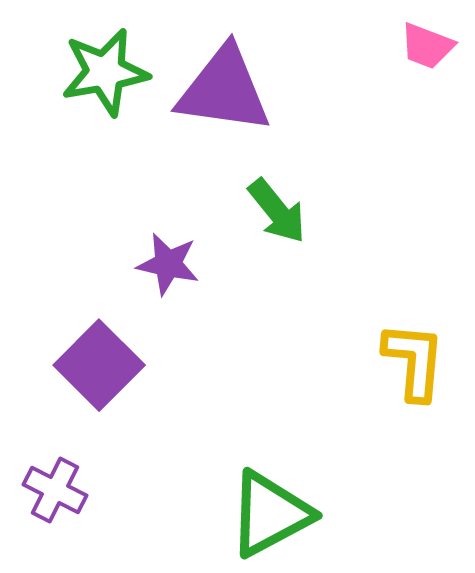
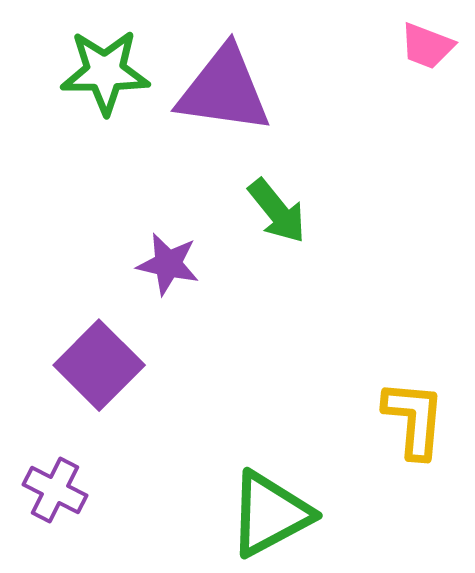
green star: rotated 10 degrees clockwise
yellow L-shape: moved 58 px down
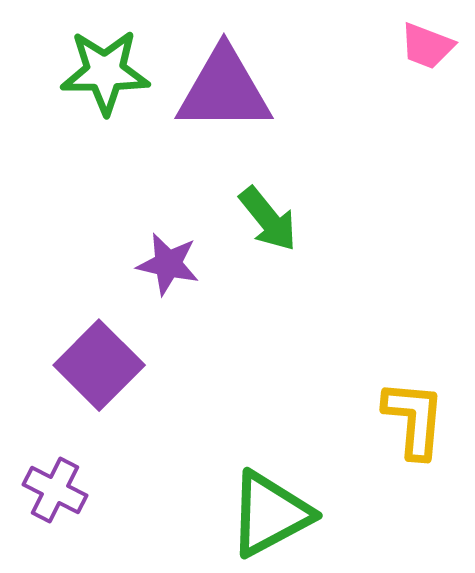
purple triangle: rotated 8 degrees counterclockwise
green arrow: moved 9 px left, 8 px down
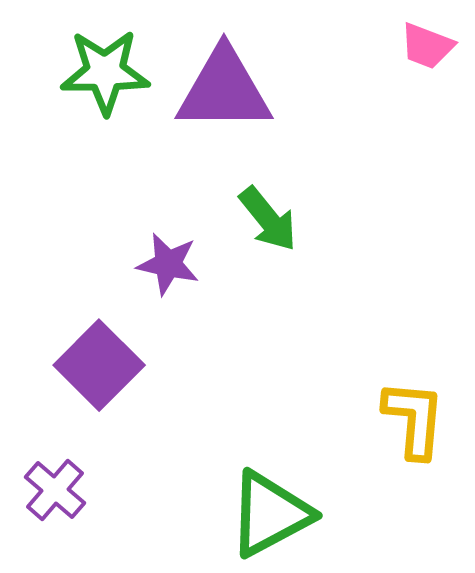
purple cross: rotated 14 degrees clockwise
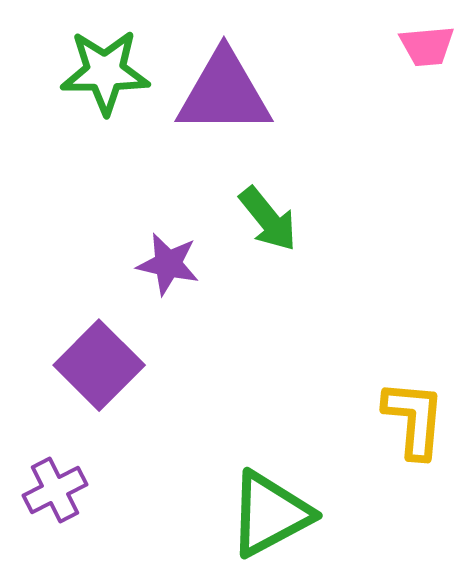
pink trapezoid: rotated 26 degrees counterclockwise
purple triangle: moved 3 px down
purple cross: rotated 22 degrees clockwise
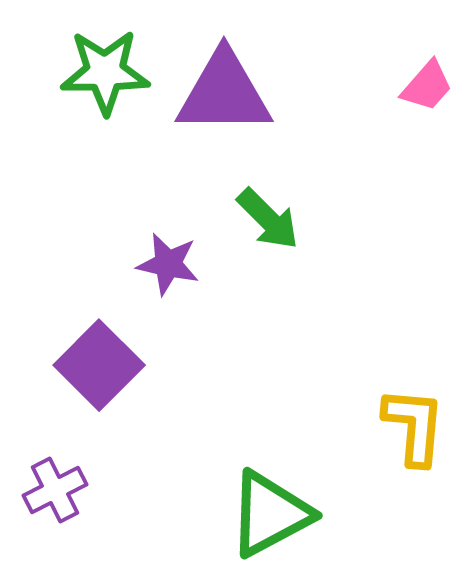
pink trapezoid: moved 40 px down; rotated 44 degrees counterclockwise
green arrow: rotated 6 degrees counterclockwise
yellow L-shape: moved 7 px down
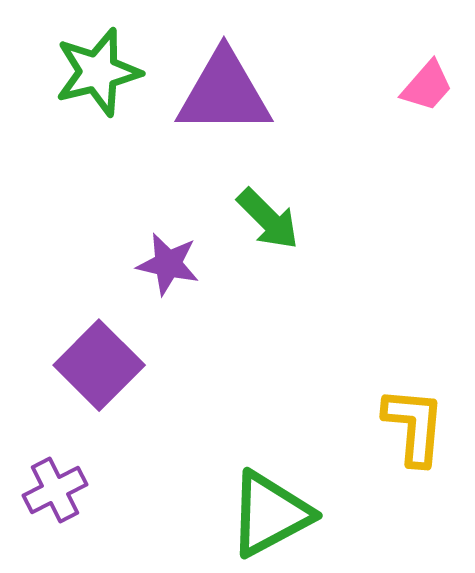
green star: moved 7 px left; rotated 14 degrees counterclockwise
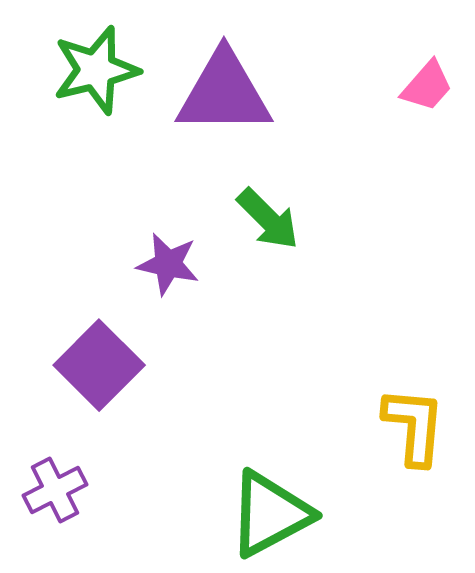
green star: moved 2 px left, 2 px up
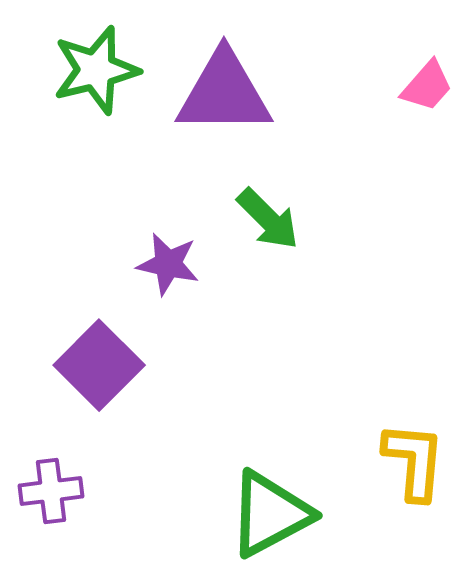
yellow L-shape: moved 35 px down
purple cross: moved 4 px left, 1 px down; rotated 20 degrees clockwise
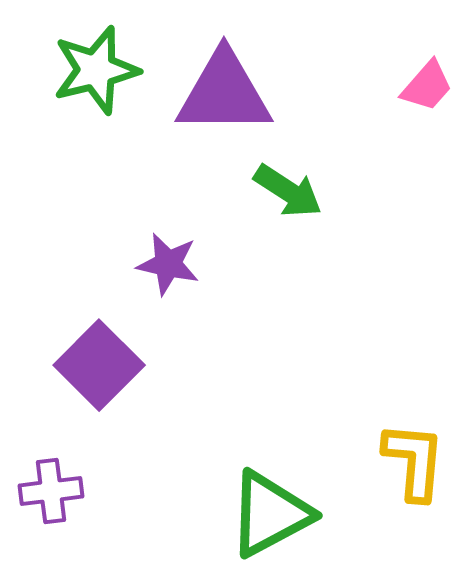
green arrow: moved 20 px right, 28 px up; rotated 12 degrees counterclockwise
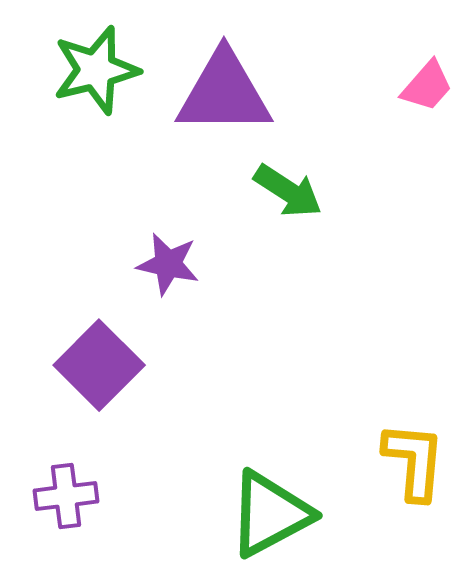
purple cross: moved 15 px right, 5 px down
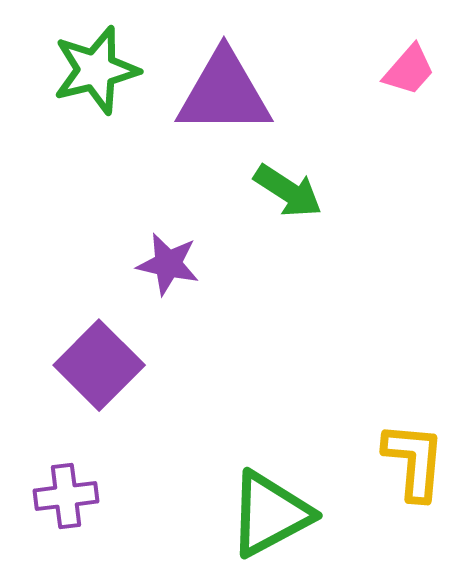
pink trapezoid: moved 18 px left, 16 px up
